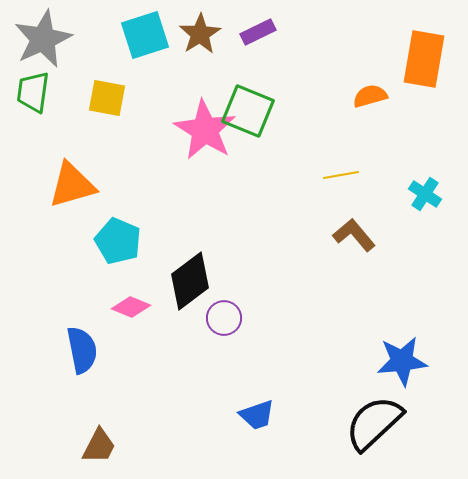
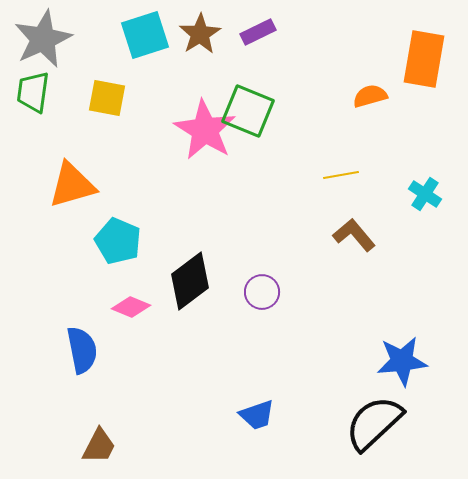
purple circle: moved 38 px right, 26 px up
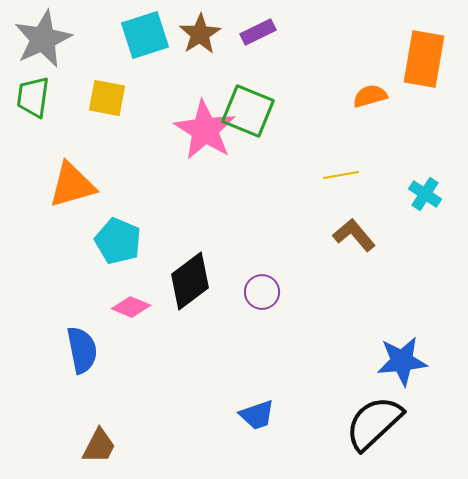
green trapezoid: moved 5 px down
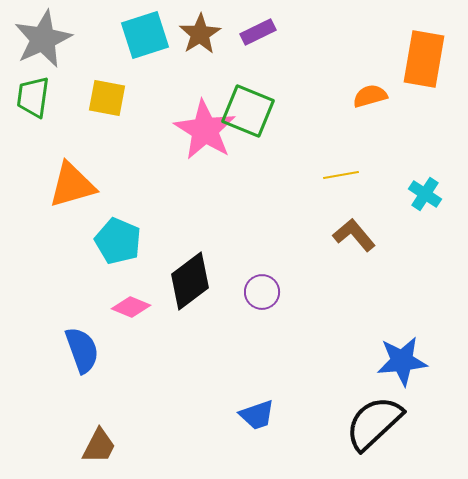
blue semicircle: rotated 9 degrees counterclockwise
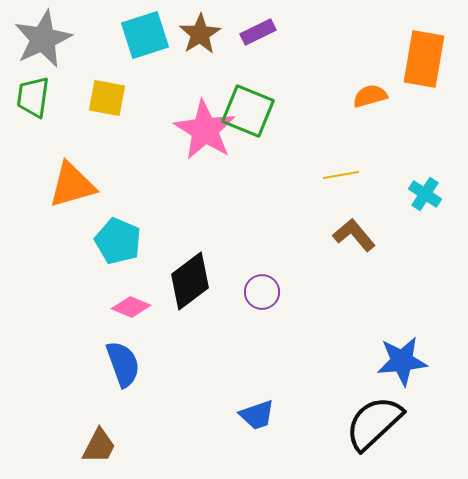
blue semicircle: moved 41 px right, 14 px down
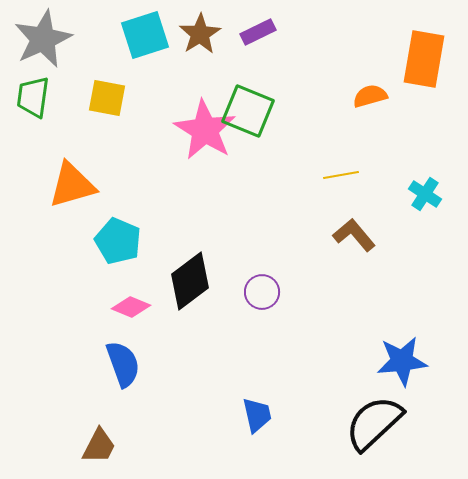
blue trapezoid: rotated 84 degrees counterclockwise
